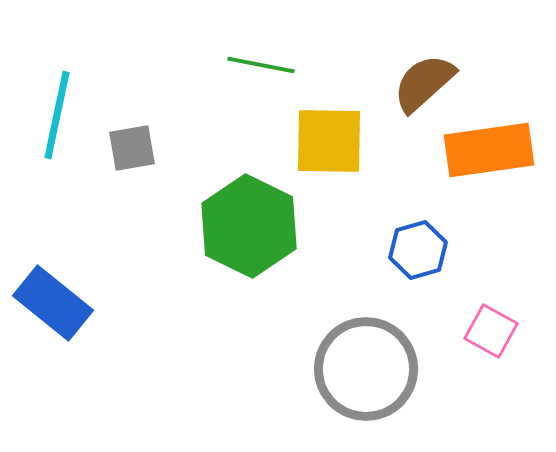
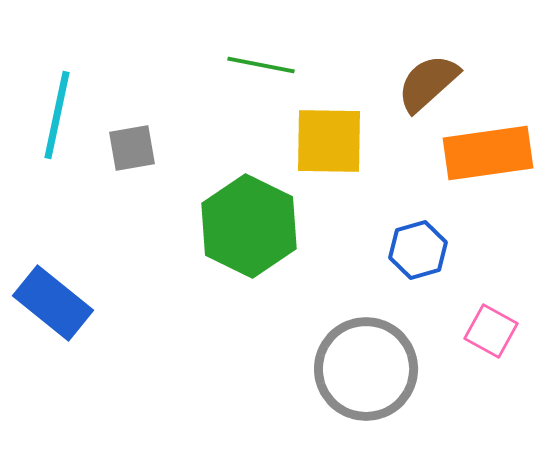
brown semicircle: moved 4 px right
orange rectangle: moved 1 px left, 3 px down
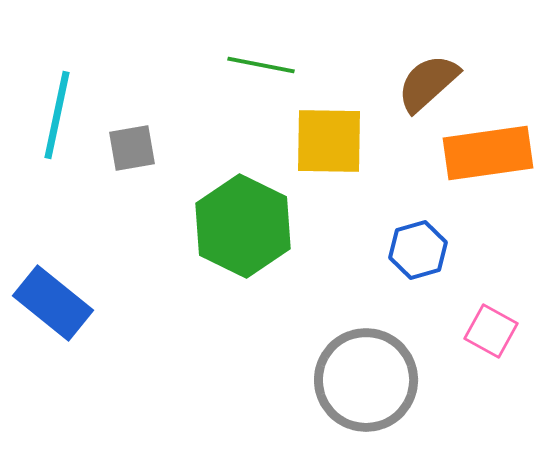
green hexagon: moved 6 px left
gray circle: moved 11 px down
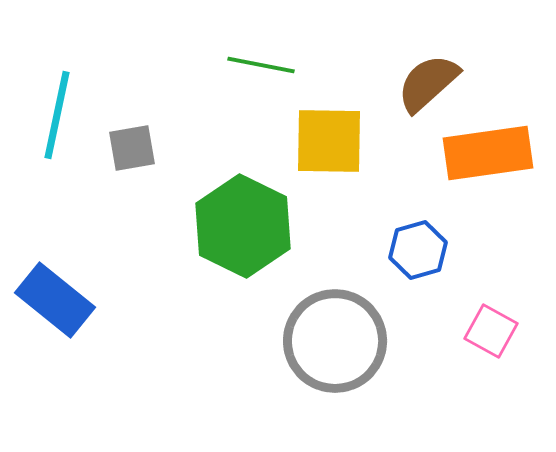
blue rectangle: moved 2 px right, 3 px up
gray circle: moved 31 px left, 39 px up
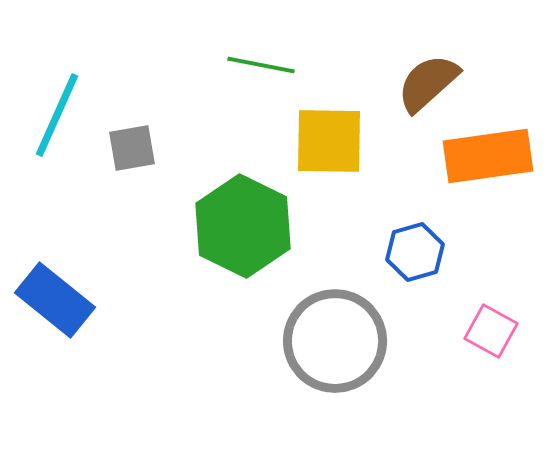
cyan line: rotated 12 degrees clockwise
orange rectangle: moved 3 px down
blue hexagon: moved 3 px left, 2 px down
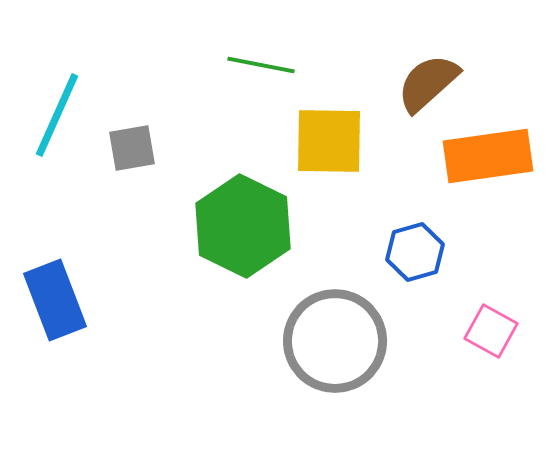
blue rectangle: rotated 30 degrees clockwise
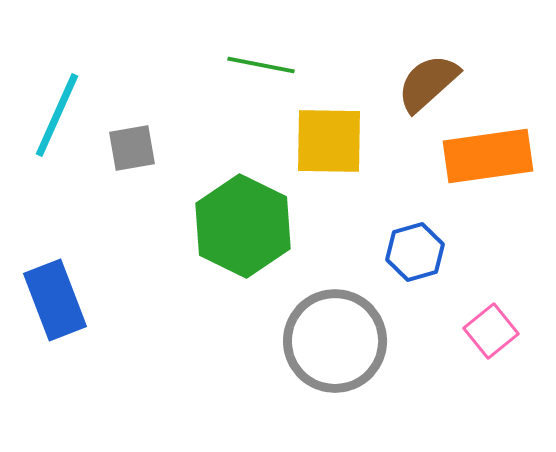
pink square: rotated 22 degrees clockwise
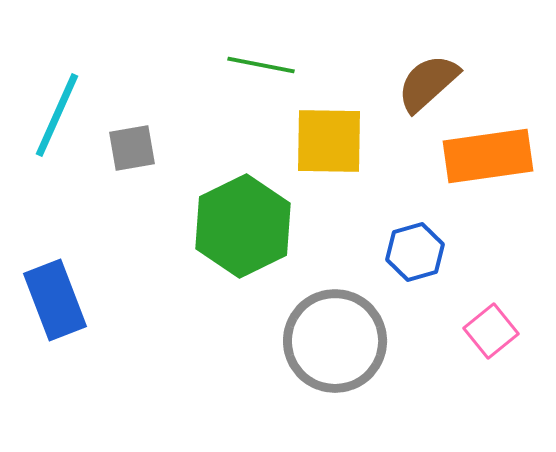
green hexagon: rotated 8 degrees clockwise
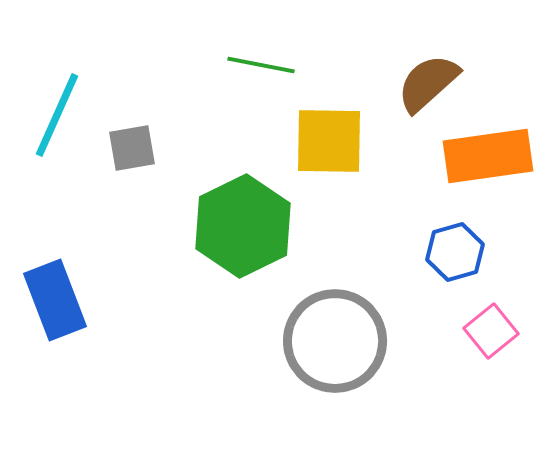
blue hexagon: moved 40 px right
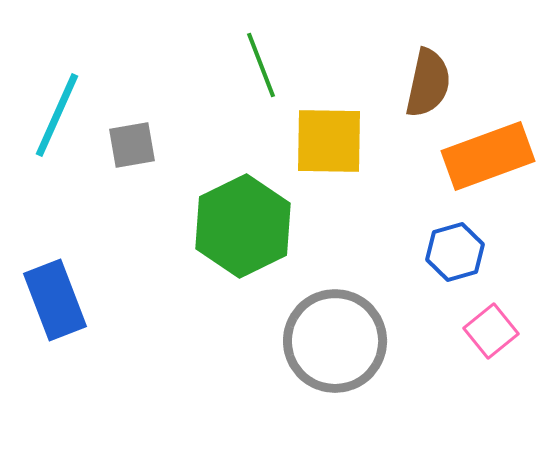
green line: rotated 58 degrees clockwise
brown semicircle: rotated 144 degrees clockwise
gray square: moved 3 px up
orange rectangle: rotated 12 degrees counterclockwise
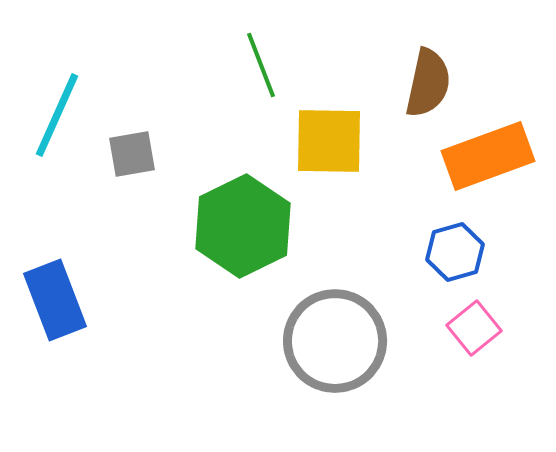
gray square: moved 9 px down
pink square: moved 17 px left, 3 px up
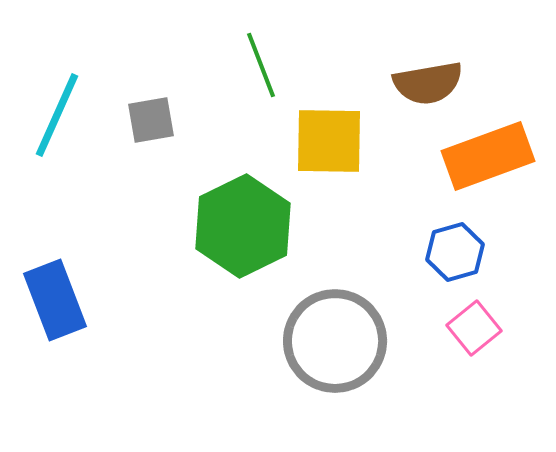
brown semicircle: rotated 68 degrees clockwise
gray square: moved 19 px right, 34 px up
